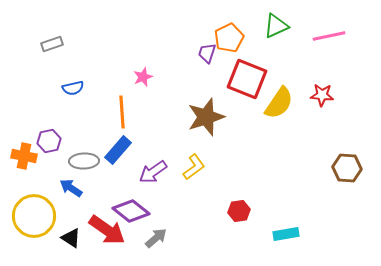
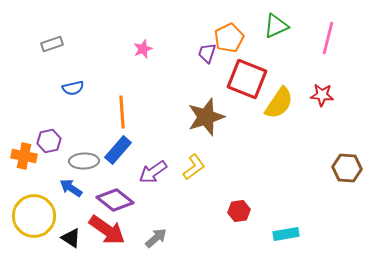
pink line: moved 1 px left, 2 px down; rotated 64 degrees counterclockwise
pink star: moved 28 px up
purple diamond: moved 16 px left, 11 px up
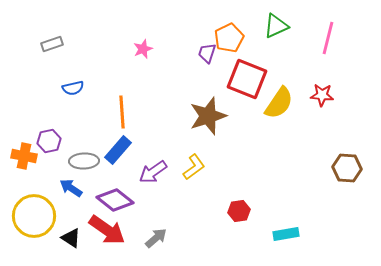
brown star: moved 2 px right, 1 px up
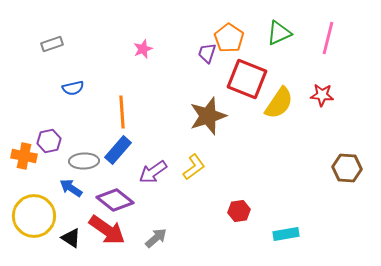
green triangle: moved 3 px right, 7 px down
orange pentagon: rotated 12 degrees counterclockwise
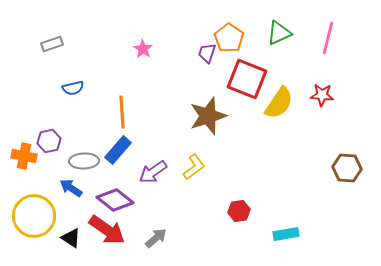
pink star: rotated 18 degrees counterclockwise
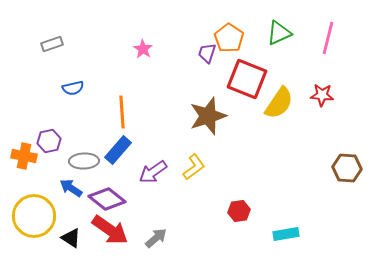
purple diamond: moved 8 px left, 1 px up
red arrow: moved 3 px right
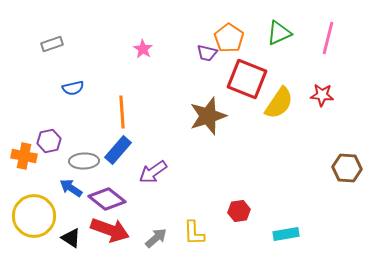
purple trapezoid: rotated 95 degrees counterclockwise
yellow L-shape: moved 66 px down; rotated 124 degrees clockwise
red arrow: rotated 15 degrees counterclockwise
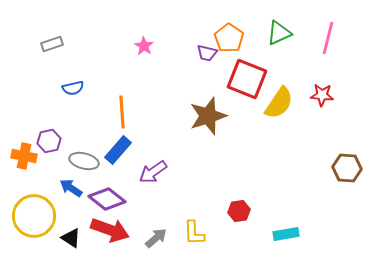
pink star: moved 1 px right, 3 px up
gray ellipse: rotated 16 degrees clockwise
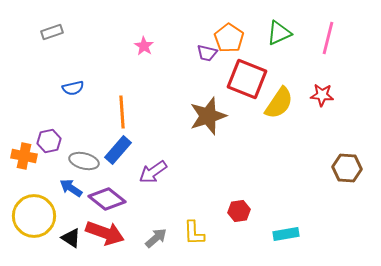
gray rectangle: moved 12 px up
red arrow: moved 5 px left, 3 px down
